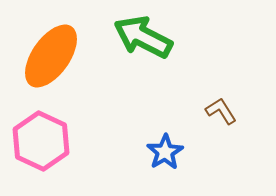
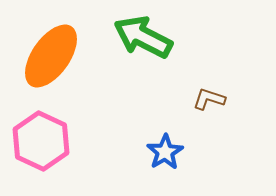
brown L-shape: moved 12 px left, 12 px up; rotated 40 degrees counterclockwise
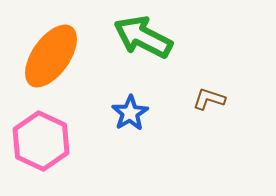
blue star: moved 35 px left, 39 px up
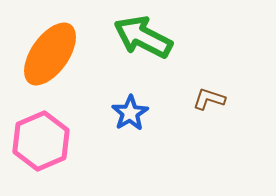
orange ellipse: moved 1 px left, 2 px up
pink hexagon: rotated 12 degrees clockwise
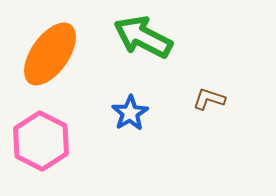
pink hexagon: rotated 10 degrees counterclockwise
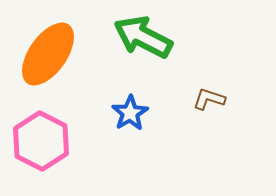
orange ellipse: moved 2 px left
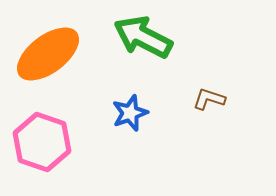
orange ellipse: rotated 18 degrees clockwise
blue star: rotated 12 degrees clockwise
pink hexagon: moved 1 px right, 1 px down; rotated 8 degrees counterclockwise
